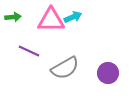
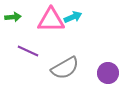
purple line: moved 1 px left
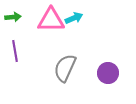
cyan arrow: moved 1 px right, 1 px down
purple line: moved 13 px left; rotated 55 degrees clockwise
gray semicircle: rotated 144 degrees clockwise
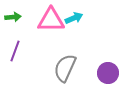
purple line: rotated 30 degrees clockwise
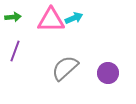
gray semicircle: rotated 24 degrees clockwise
